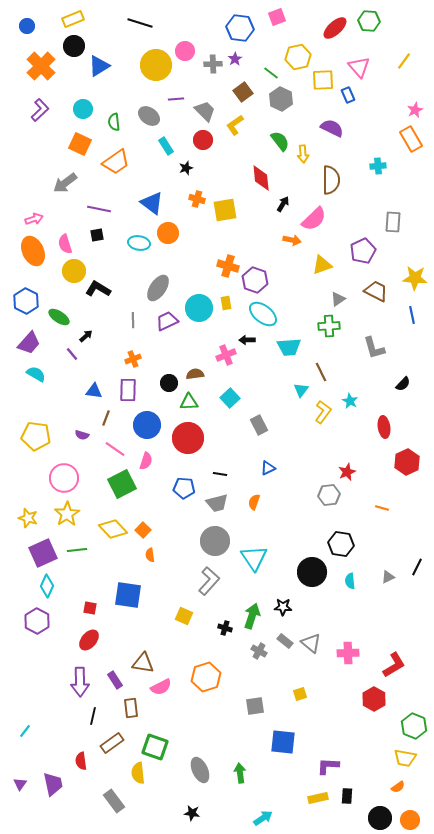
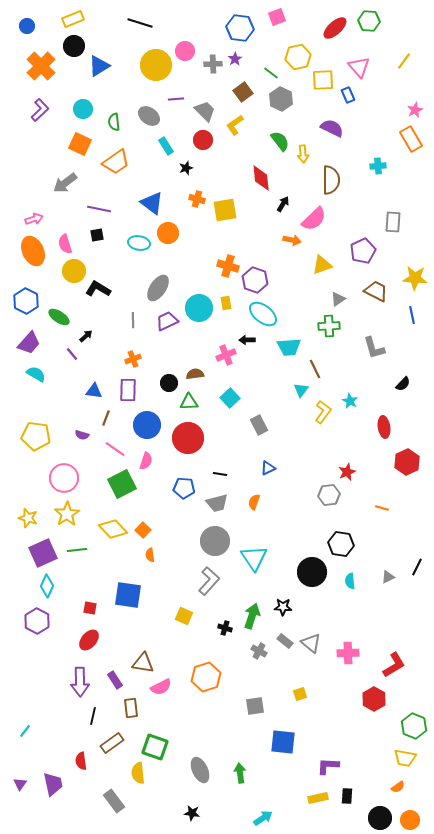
brown line at (321, 372): moved 6 px left, 3 px up
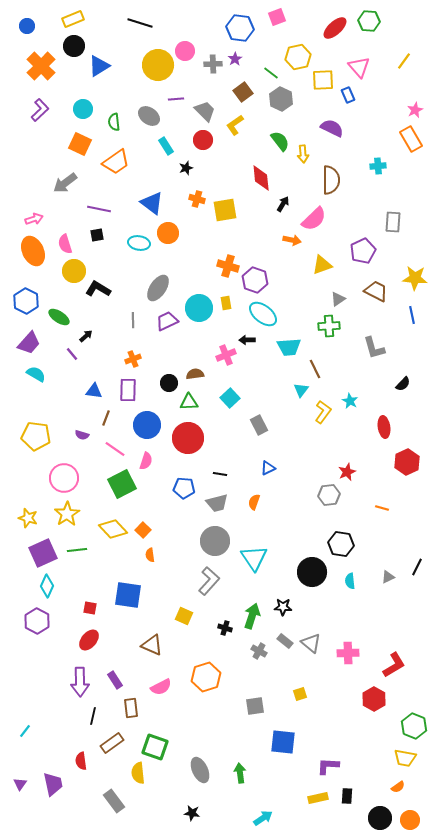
yellow circle at (156, 65): moved 2 px right
brown triangle at (143, 663): moved 9 px right, 18 px up; rotated 15 degrees clockwise
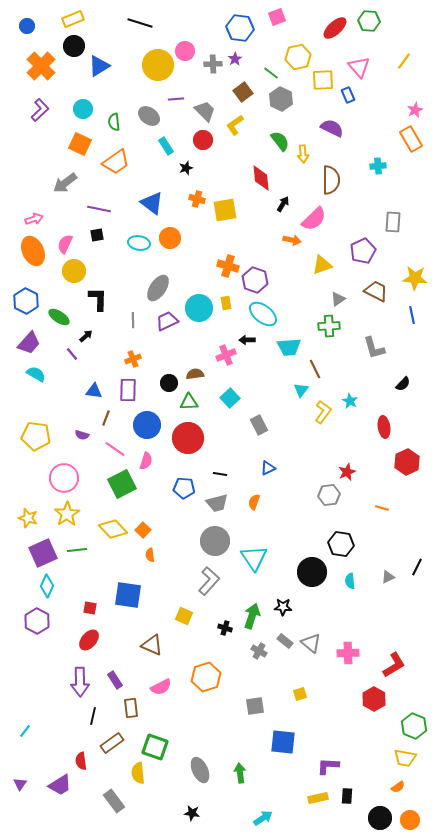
orange circle at (168, 233): moved 2 px right, 5 px down
pink semicircle at (65, 244): rotated 42 degrees clockwise
black L-shape at (98, 289): moved 10 px down; rotated 60 degrees clockwise
purple trapezoid at (53, 784): moved 7 px right, 1 px down; rotated 70 degrees clockwise
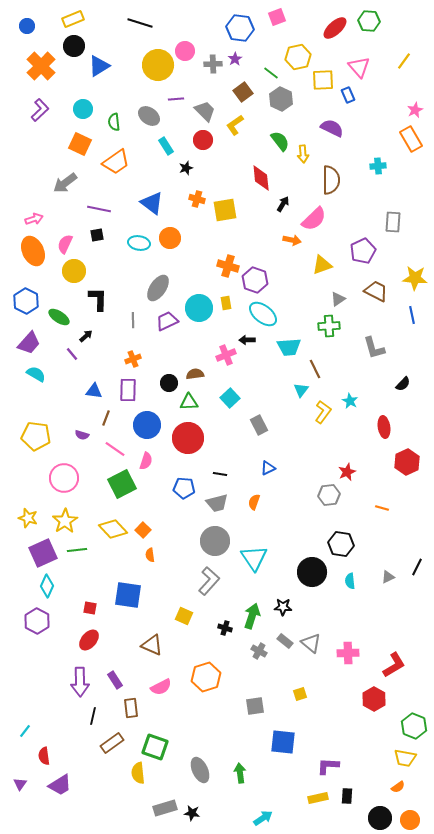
yellow star at (67, 514): moved 2 px left, 7 px down
red semicircle at (81, 761): moved 37 px left, 5 px up
gray rectangle at (114, 801): moved 51 px right, 7 px down; rotated 70 degrees counterclockwise
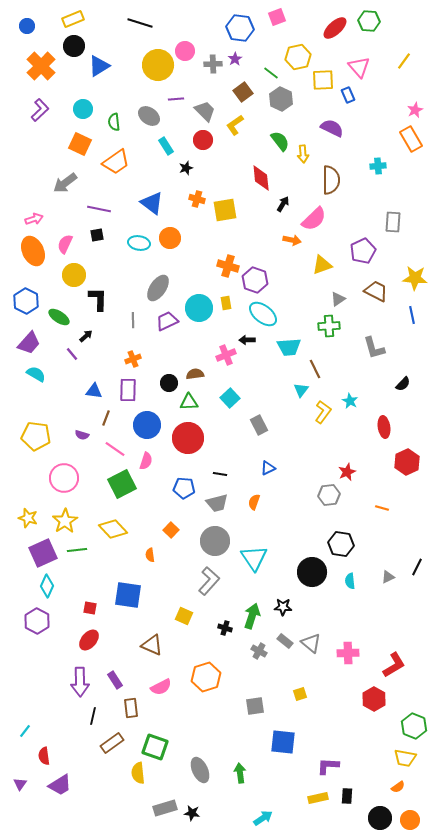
yellow circle at (74, 271): moved 4 px down
orange square at (143, 530): moved 28 px right
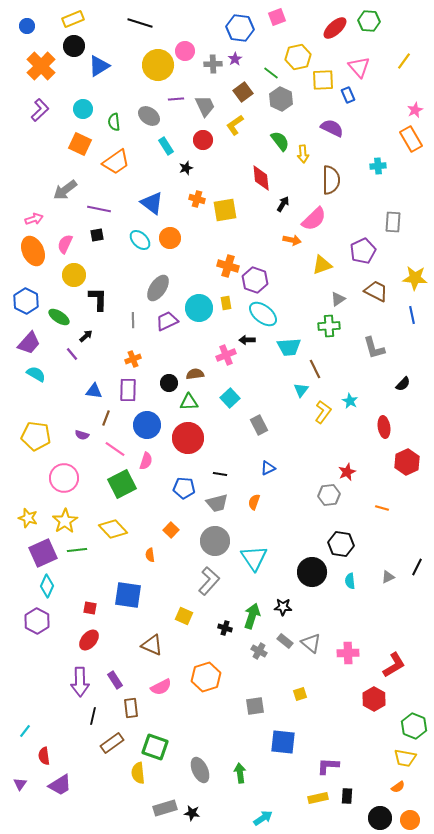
gray trapezoid at (205, 111): moved 5 px up; rotated 20 degrees clockwise
gray arrow at (65, 183): moved 7 px down
cyan ellipse at (139, 243): moved 1 px right, 3 px up; rotated 35 degrees clockwise
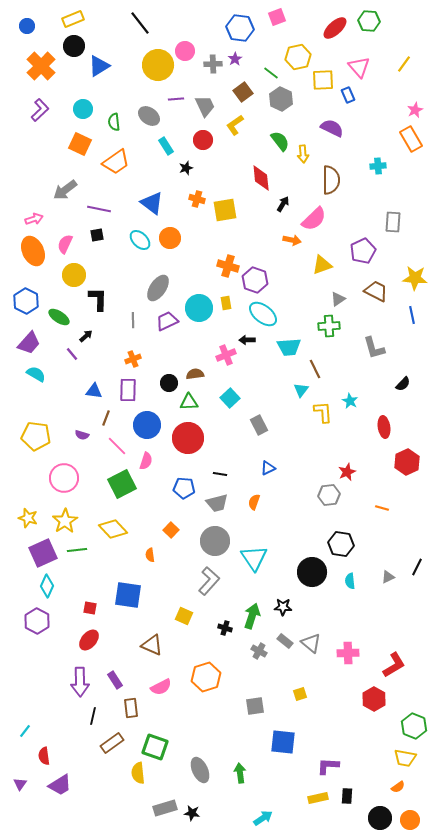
black line at (140, 23): rotated 35 degrees clockwise
yellow line at (404, 61): moved 3 px down
yellow L-shape at (323, 412): rotated 40 degrees counterclockwise
pink line at (115, 449): moved 2 px right, 3 px up; rotated 10 degrees clockwise
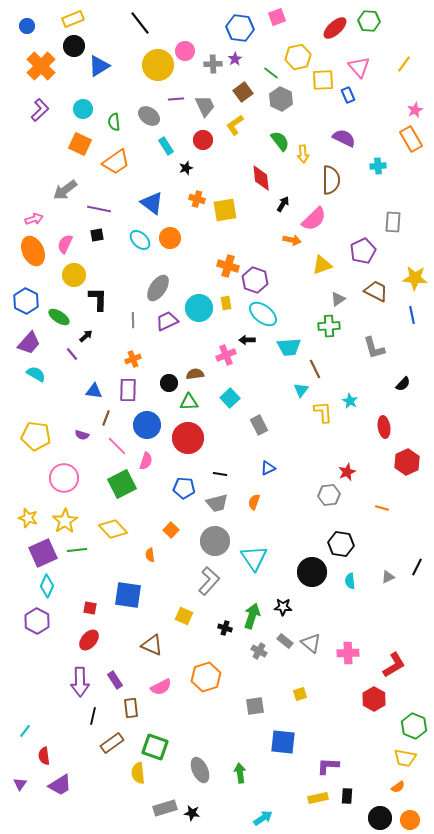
purple semicircle at (332, 128): moved 12 px right, 10 px down
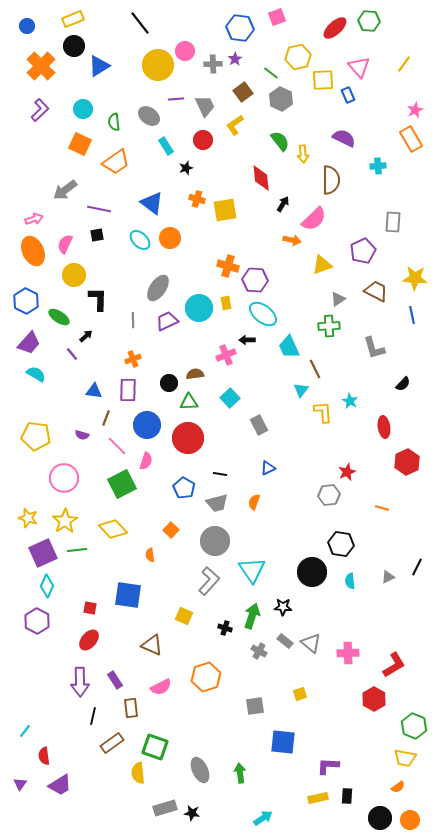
purple hexagon at (255, 280): rotated 15 degrees counterclockwise
cyan trapezoid at (289, 347): rotated 70 degrees clockwise
blue pentagon at (184, 488): rotated 25 degrees clockwise
cyan triangle at (254, 558): moved 2 px left, 12 px down
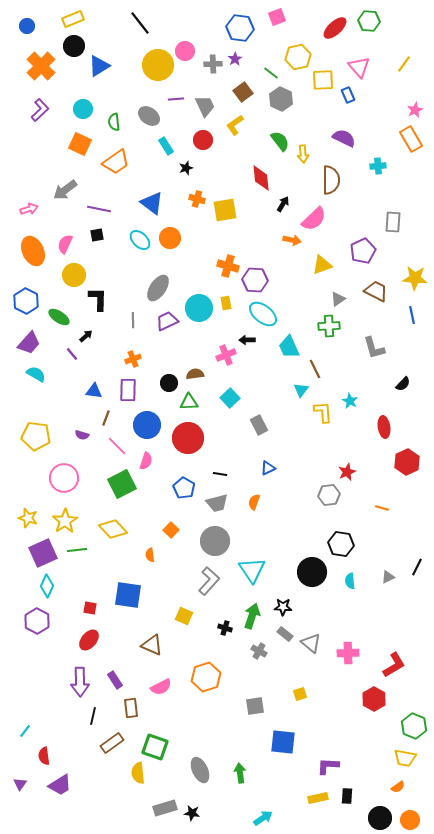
pink arrow at (34, 219): moved 5 px left, 10 px up
gray rectangle at (285, 641): moved 7 px up
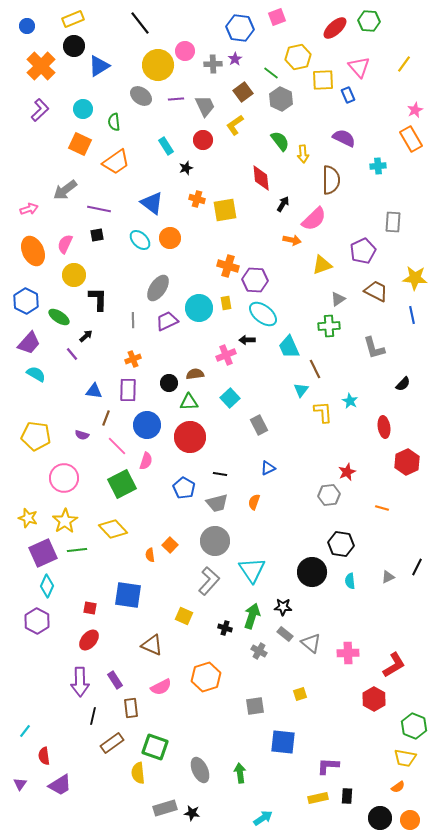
gray ellipse at (149, 116): moved 8 px left, 20 px up
red circle at (188, 438): moved 2 px right, 1 px up
orange square at (171, 530): moved 1 px left, 15 px down
